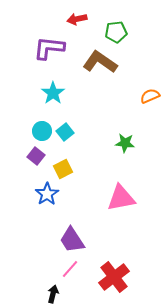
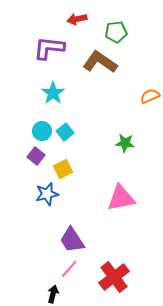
blue star: rotated 20 degrees clockwise
pink line: moved 1 px left
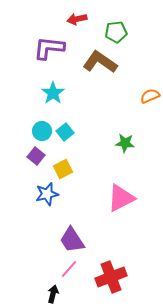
pink triangle: rotated 16 degrees counterclockwise
red cross: moved 3 px left; rotated 16 degrees clockwise
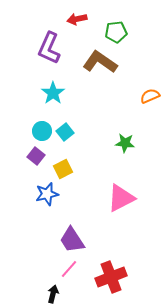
purple L-shape: rotated 72 degrees counterclockwise
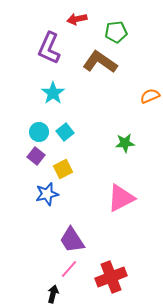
cyan circle: moved 3 px left, 1 px down
green star: rotated 12 degrees counterclockwise
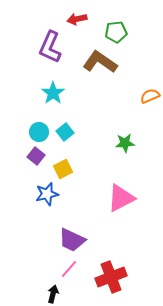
purple L-shape: moved 1 px right, 1 px up
purple trapezoid: rotated 32 degrees counterclockwise
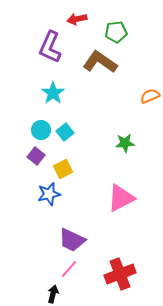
cyan circle: moved 2 px right, 2 px up
blue star: moved 2 px right
red cross: moved 9 px right, 3 px up
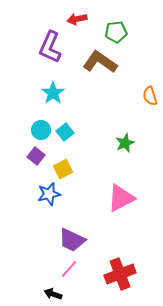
orange semicircle: rotated 84 degrees counterclockwise
green star: rotated 18 degrees counterclockwise
black arrow: rotated 84 degrees counterclockwise
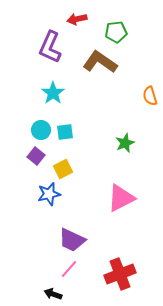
cyan square: rotated 30 degrees clockwise
